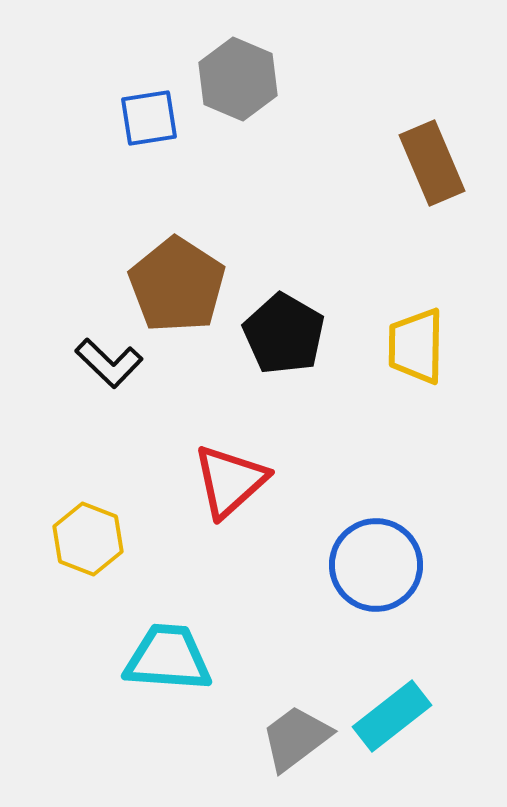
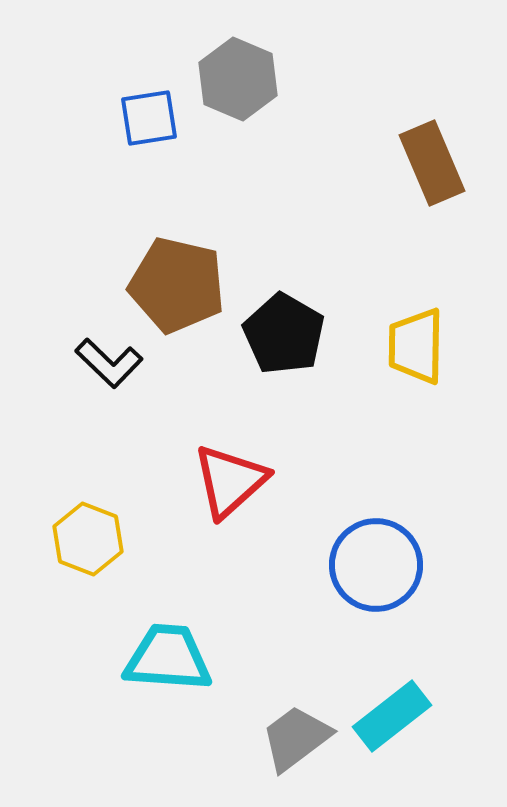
brown pentagon: rotated 20 degrees counterclockwise
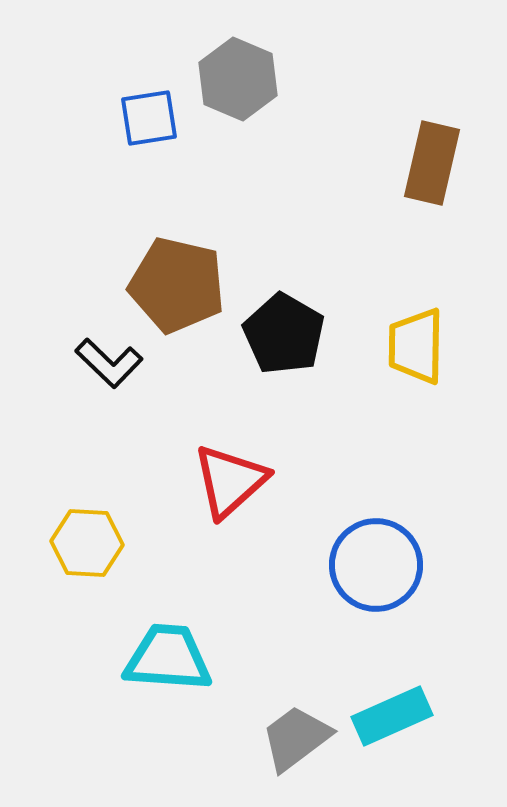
brown rectangle: rotated 36 degrees clockwise
yellow hexagon: moved 1 px left, 4 px down; rotated 18 degrees counterclockwise
cyan rectangle: rotated 14 degrees clockwise
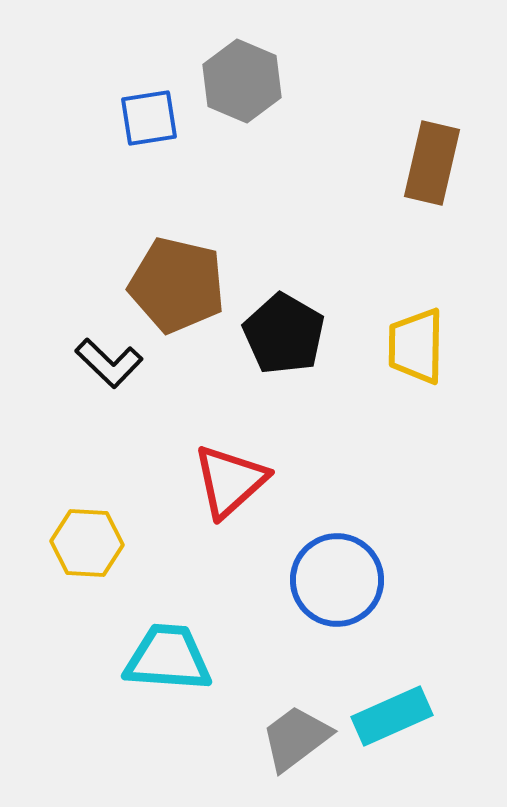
gray hexagon: moved 4 px right, 2 px down
blue circle: moved 39 px left, 15 px down
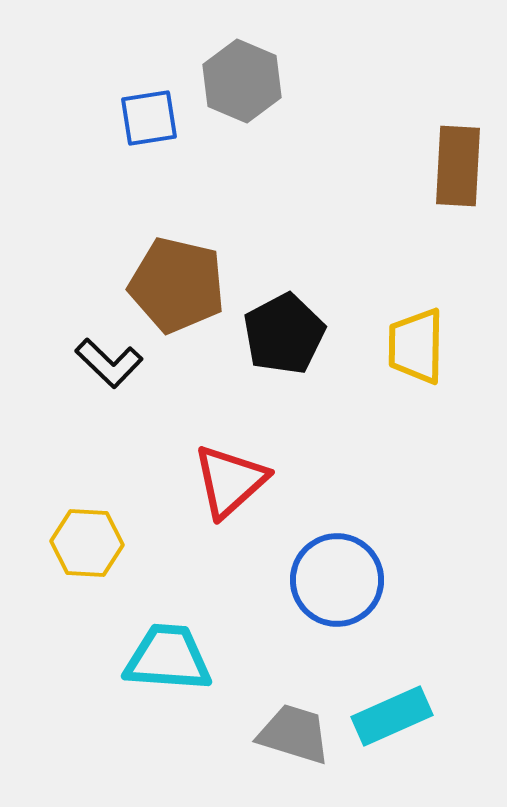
brown rectangle: moved 26 px right, 3 px down; rotated 10 degrees counterclockwise
black pentagon: rotated 14 degrees clockwise
gray trapezoid: moved 2 px left, 4 px up; rotated 54 degrees clockwise
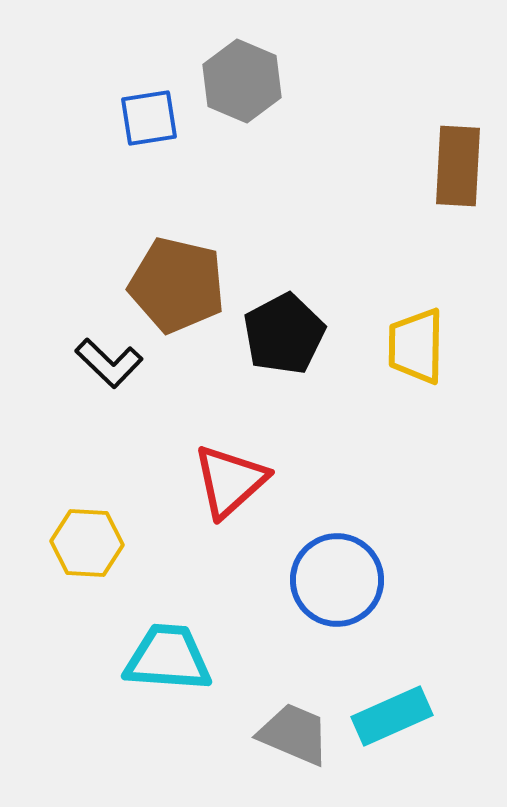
gray trapezoid: rotated 6 degrees clockwise
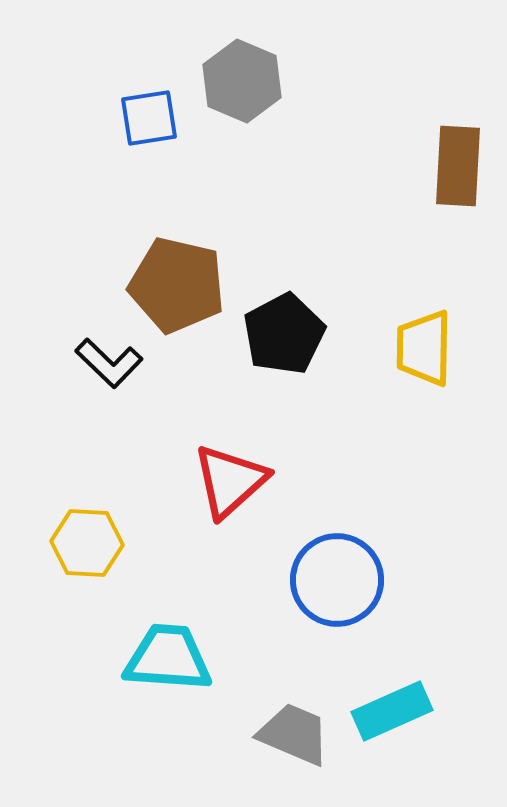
yellow trapezoid: moved 8 px right, 2 px down
cyan rectangle: moved 5 px up
